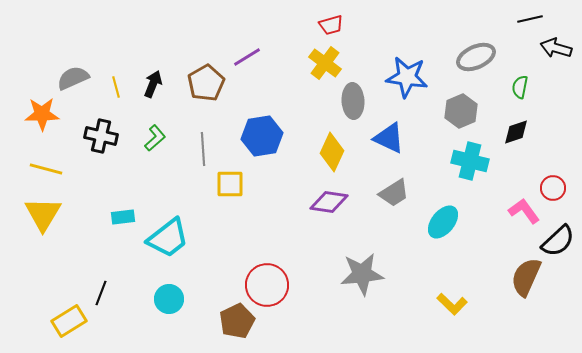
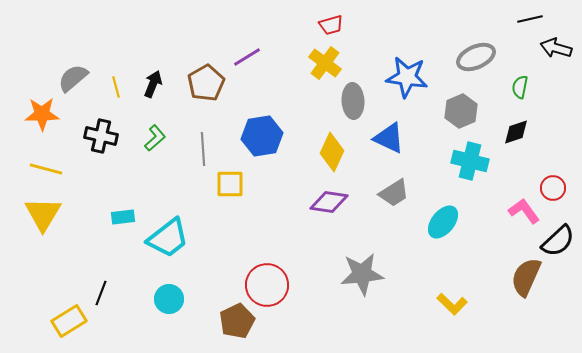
gray semicircle at (73, 78): rotated 16 degrees counterclockwise
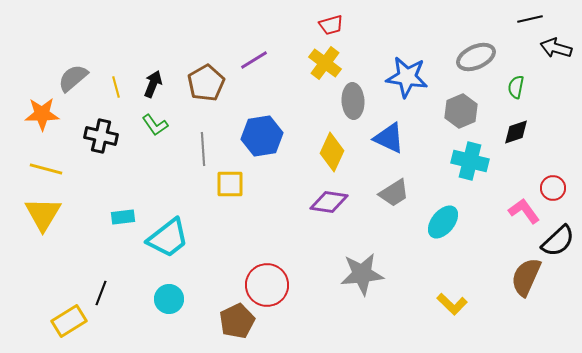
purple line at (247, 57): moved 7 px right, 3 px down
green semicircle at (520, 87): moved 4 px left
green L-shape at (155, 138): moved 13 px up; rotated 96 degrees clockwise
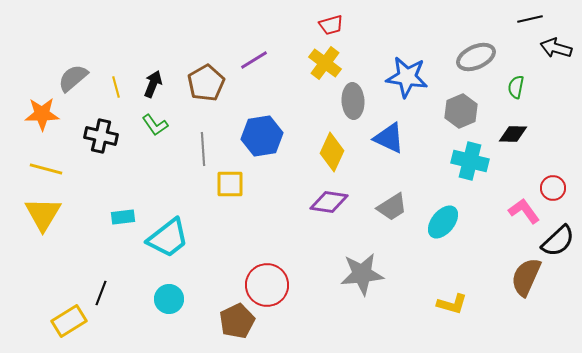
black diamond at (516, 132): moved 3 px left, 2 px down; rotated 20 degrees clockwise
gray trapezoid at (394, 193): moved 2 px left, 14 px down
yellow L-shape at (452, 304): rotated 28 degrees counterclockwise
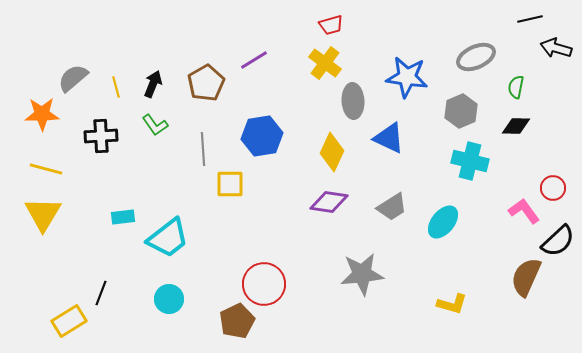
black diamond at (513, 134): moved 3 px right, 8 px up
black cross at (101, 136): rotated 16 degrees counterclockwise
red circle at (267, 285): moved 3 px left, 1 px up
